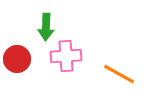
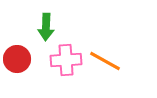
pink cross: moved 4 px down
orange line: moved 14 px left, 13 px up
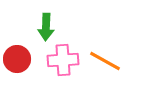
pink cross: moved 3 px left
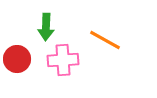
orange line: moved 21 px up
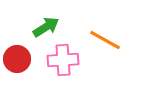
green arrow: rotated 124 degrees counterclockwise
